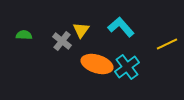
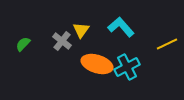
green semicircle: moved 1 px left, 9 px down; rotated 49 degrees counterclockwise
cyan cross: rotated 10 degrees clockwise
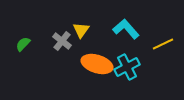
cyan L-shape: moved 5 px right, 2 px down
yellow line: moved 4 px left
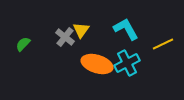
cyan L-shape: rotated 12 degrees clockwise
gray cross: moved 3 px right, 4 px up
cyan cross: moved 4 px up
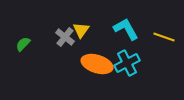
yellow line: moved 1 px right, 7 px up; rotated 45 degrees clockwise
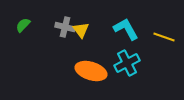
yellow triangle: rotated 12 degrees counterclockwise
gray cross: moved 10 px up; rotated 24 degrees counterclockwise
green semicircle: moved 19 px up
orange ellipse: moved 6 px left, 7 px down
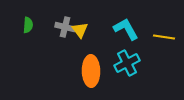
green semicircle: moved 5 px right; rotated 140 degrees clockwise
yellow triangle: moved 1 px left
yellow line: rotated 10 degrees counterclockwise
orange ellipse: rotated 72 degrees clockwise
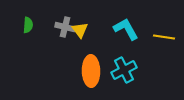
cyan cross: moved 3 px left, 7 px down
